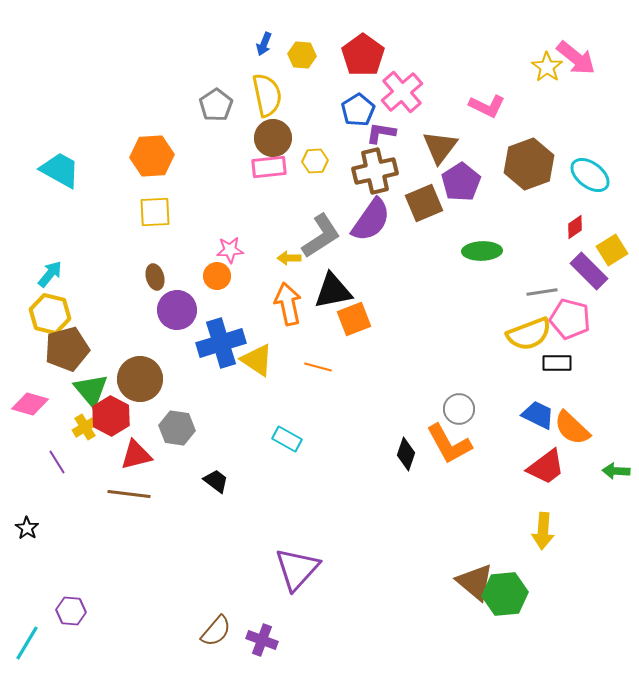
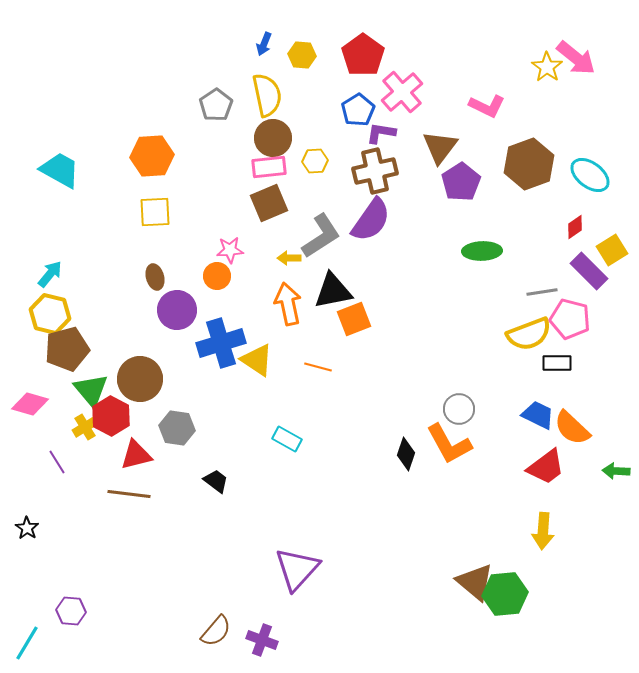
brown square at (424, 203): moved 155 px left
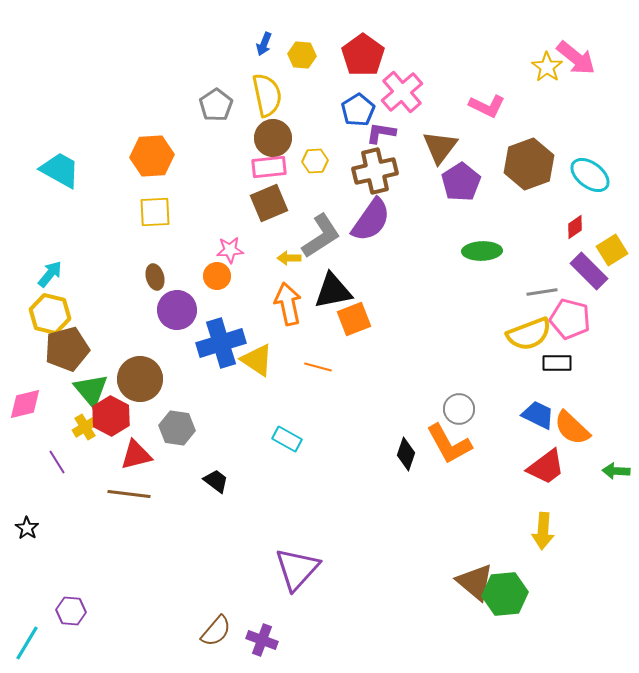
pink diamond at (30, 404): moved 5 px left; rotated 30 degrees counterclockwise
